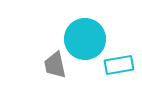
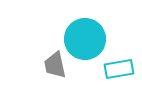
cyan rectangle: moved 4 px down
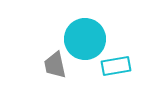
cyan rectangle: moved 3 px left, 3 px up
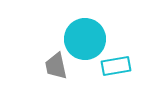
gray trapezoid: moved 1 px right, 1 px down
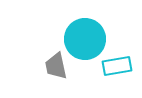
cyan rectangle: moved 1 px right
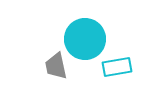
cyan rectangle: moved 1 px down
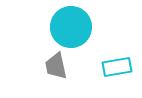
cyan circle: moved 14 px left, 12 px up
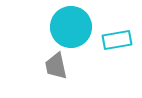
cyan rectangle: moved 27 px up
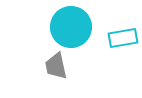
cyan rectangle: moved 6 px right, 2 px up
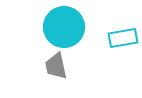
cyan circle: moved 7 px left
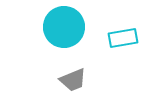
gray trapezoid: moved 17 px right, 14 px down; rotated 100 degrees counterclockwise
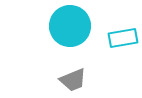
cyan circle: moved 6 px right, 1 px up
